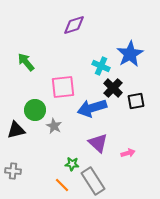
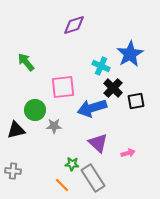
gray star: rotated 28 degrees counterclockwise
gray rectangle: moved 3 px up
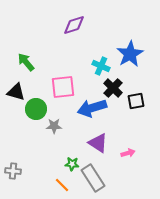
green circle: moved 1 px right, 1 px up
black triangle: moved 38 px up; rotated 30 degrees clockwise
purple triangle: rotated 10 degrees counterclockwise
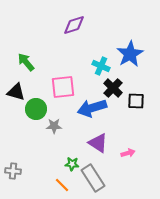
black square: rotated 12 degrees clockwise
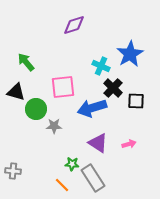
pink arrow: moved 1 px right, 9 px up
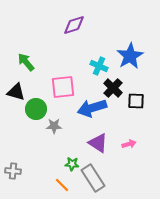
blue star: moved 2 px down
cyan cross: moved 2 px left
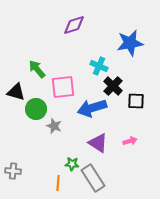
blue star: moved 13 px up; rotated 20 degrees clockwise
green arrow: moved 11 px right, 7 px down
black cross: moved 2 px up
gray star: rotated 21 degrees clockwise
pink arrow: moved 1 px right, 3 px up
orange line: moved 4 px left, 2 px up; rotated 49 degrees clockwise
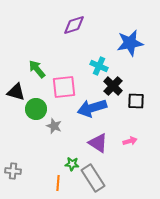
pink square: moved 1 px right
